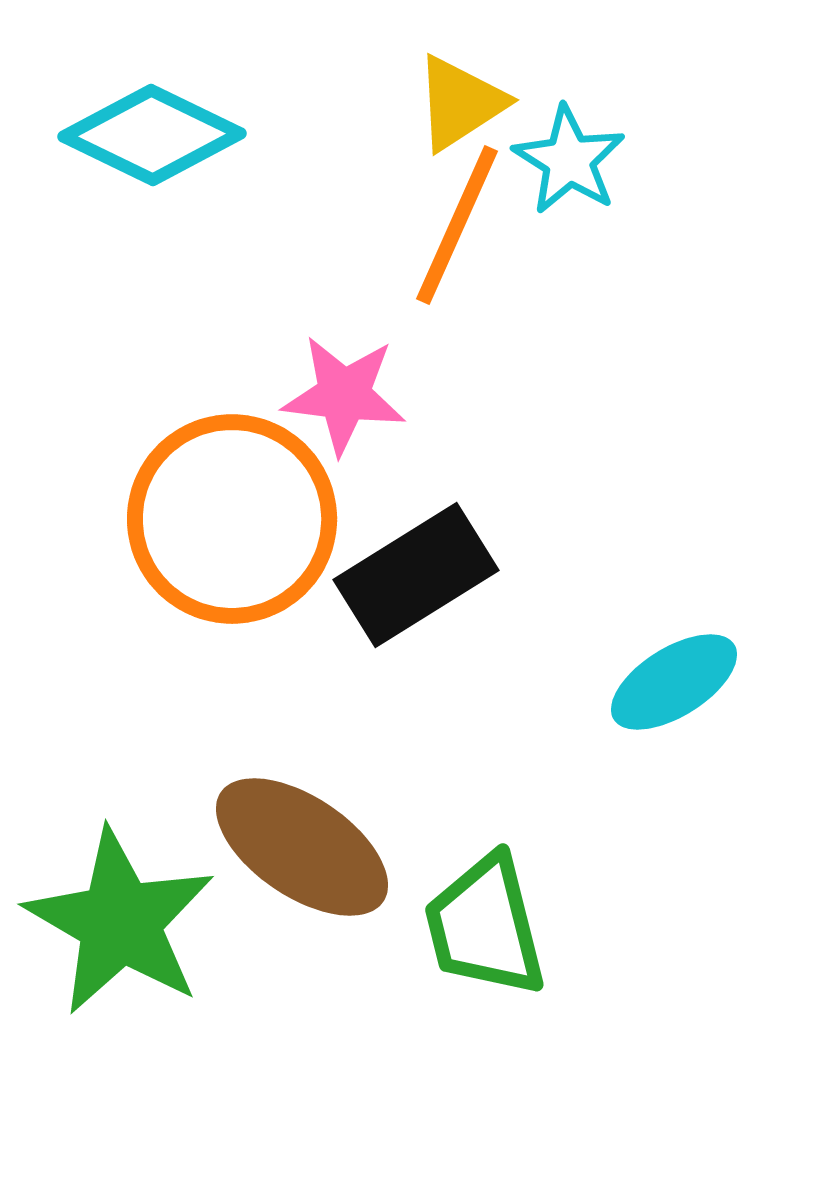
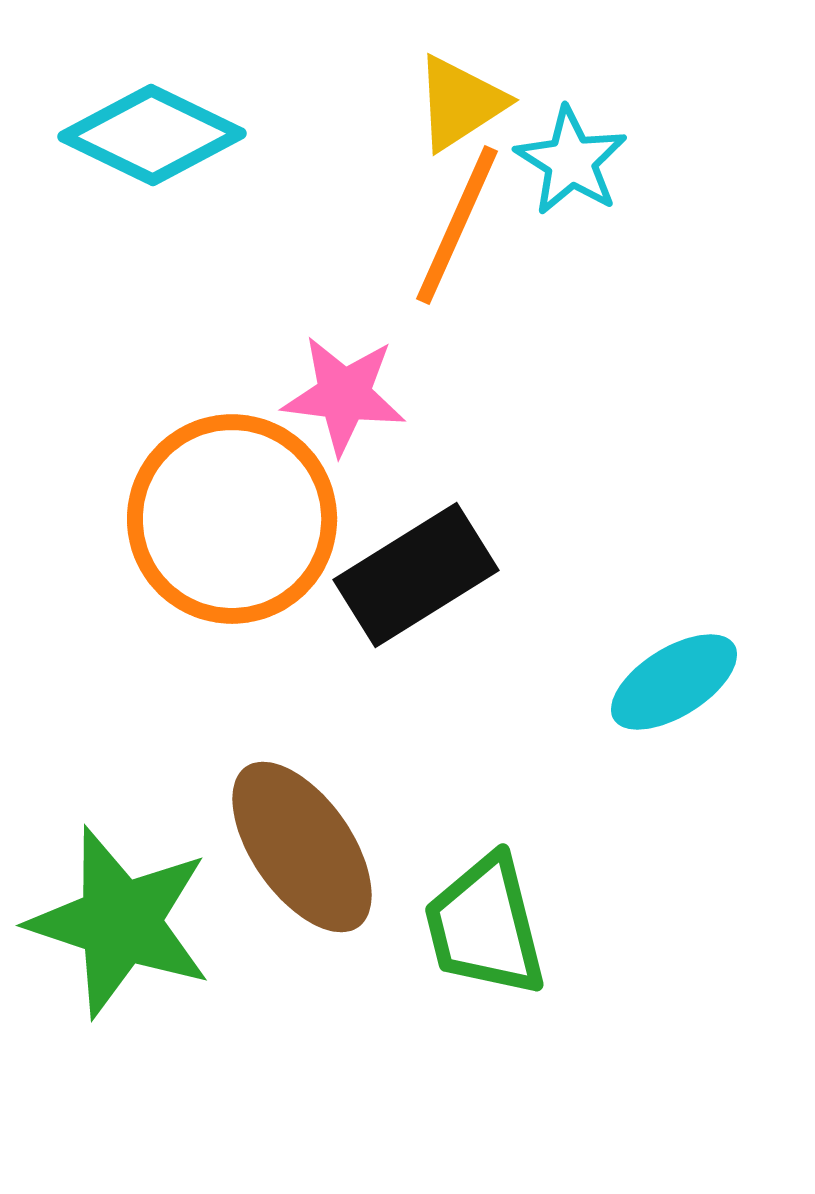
cyan star: moved 2 px right, 1 px down
brown ellipse: rotated 21 degrees clockwise
green star: rotated 12 degrees counterclockwise
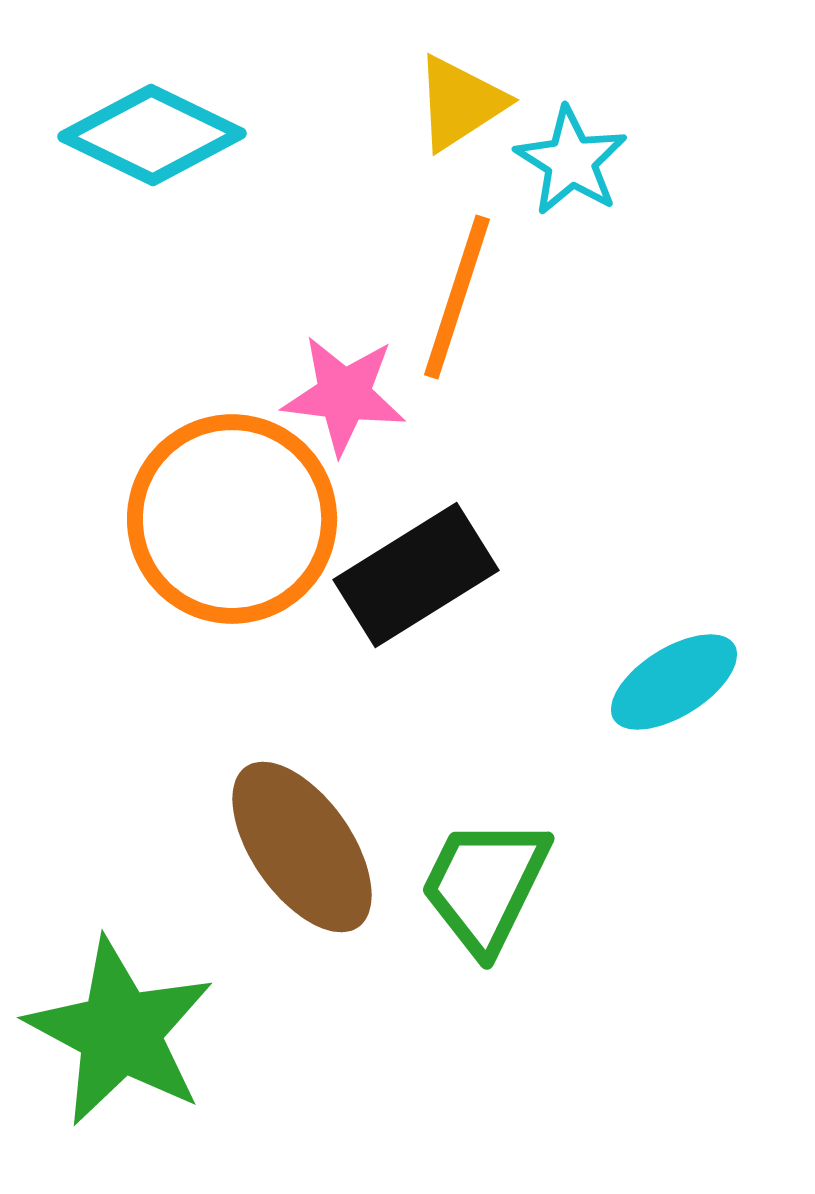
orange line: moved 72 px down; rotated 6 degrees counterclockwise
green star: moved 110 px down; rotated 10 degrees clockwise
green trapezoid: moved 41 px up; rotated 40 degrees clockwise
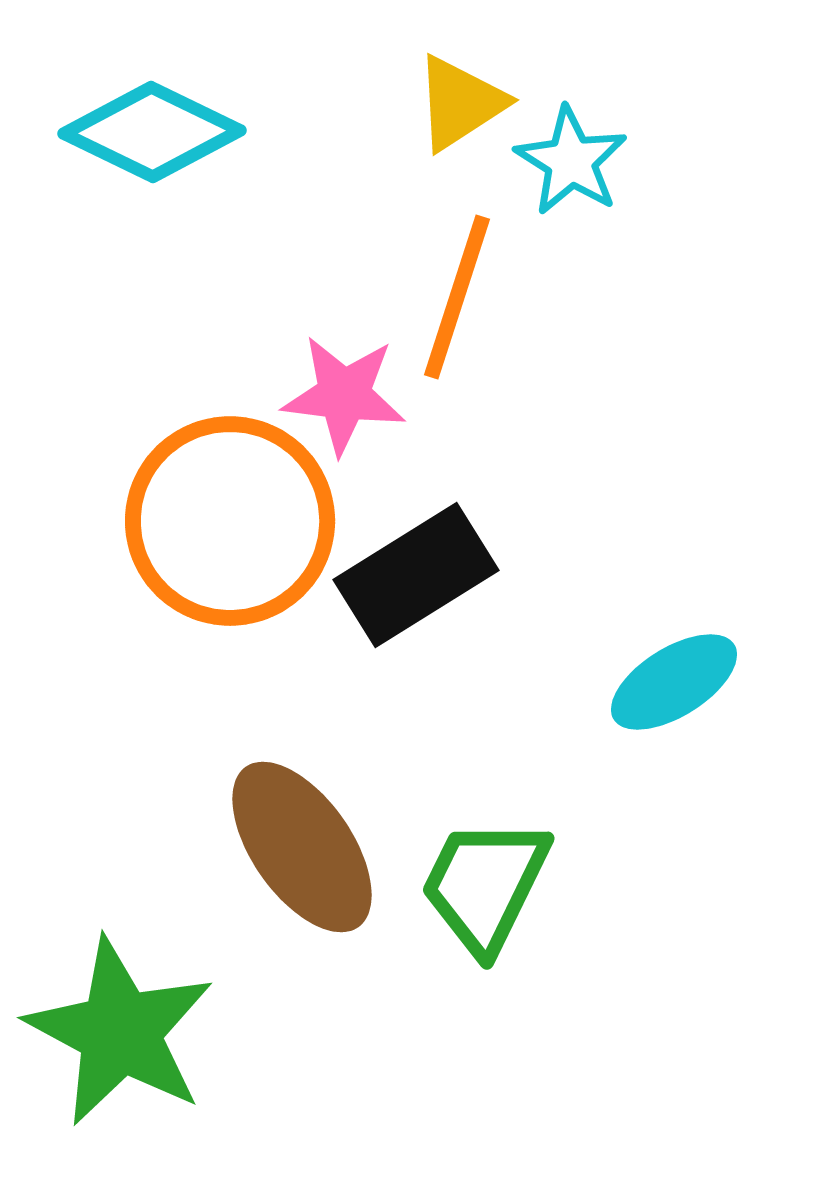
cyan diamond: moved 3 px up
orange circle: moved 2 px left, 2 px down
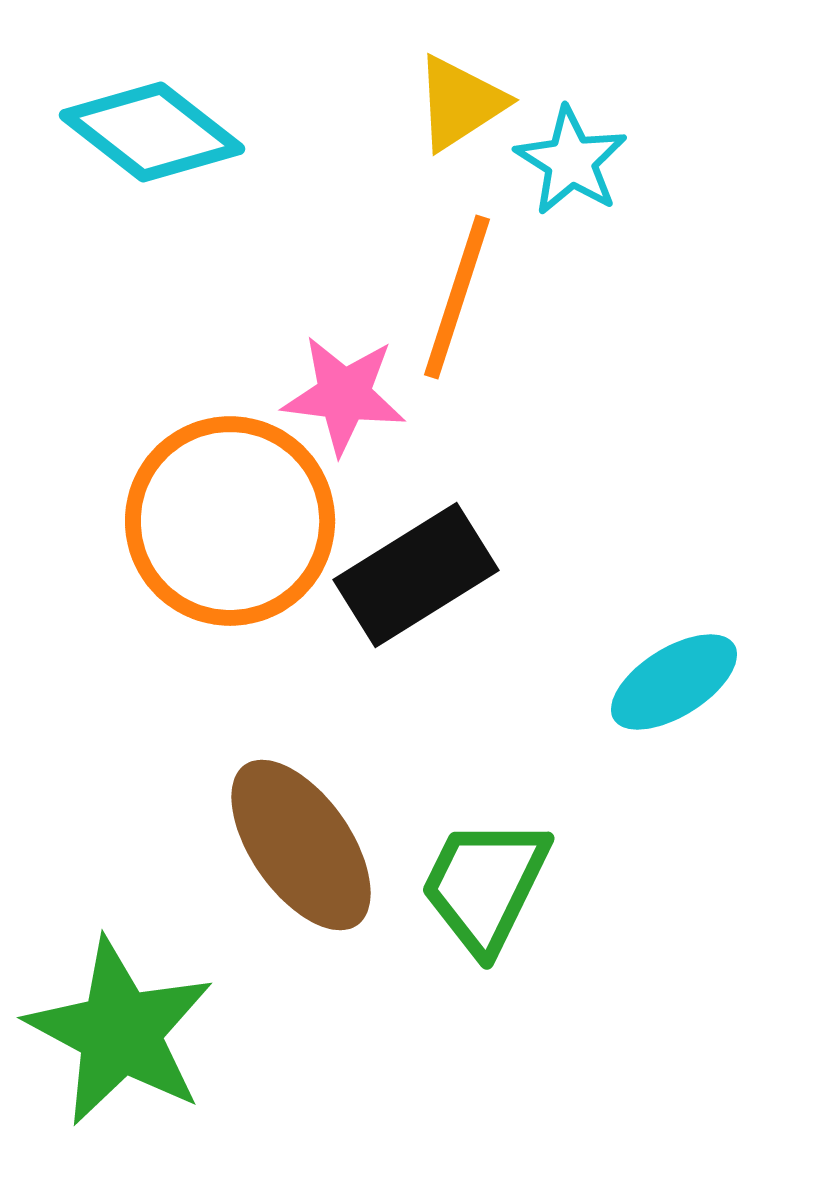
cyan diamond: rotated 12 degrees clockwise
brown ellipse: moved 1 px left, 2 px up
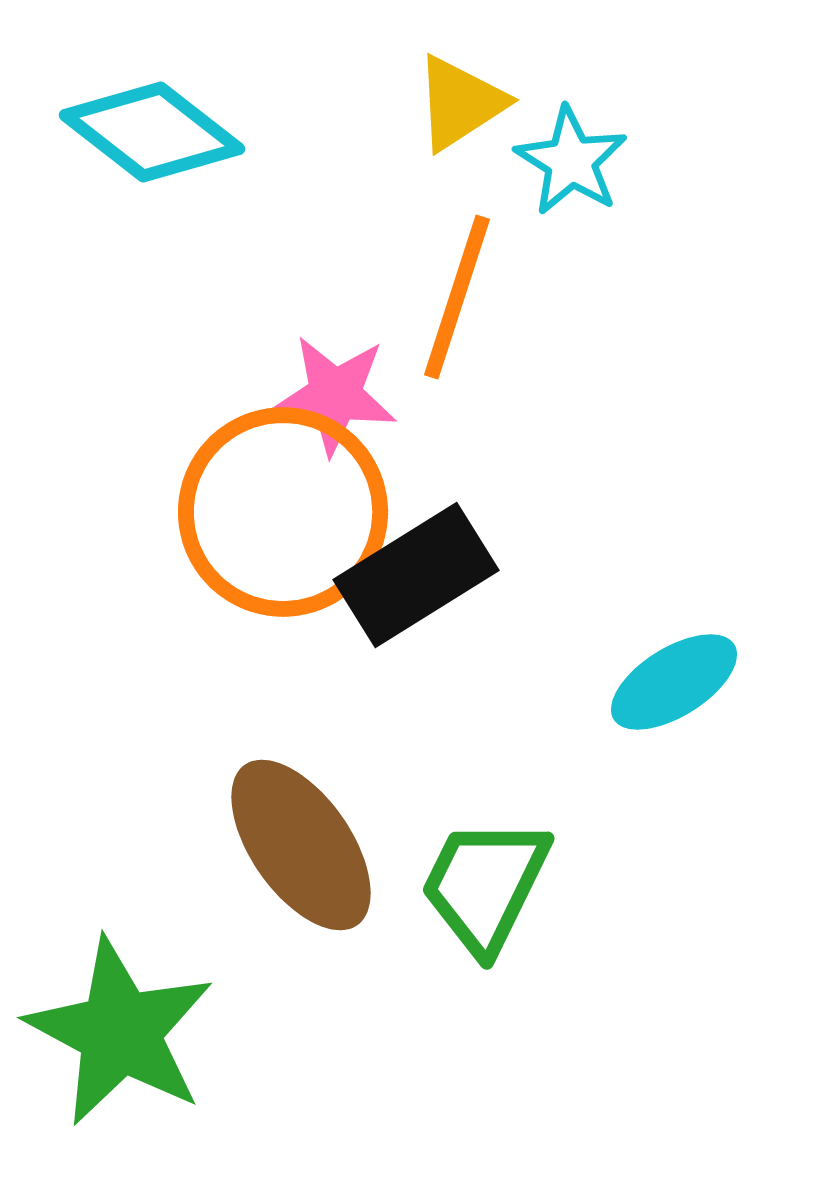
pink star: moved 9 px left
orange circle: moved 53 px right, 9 px up
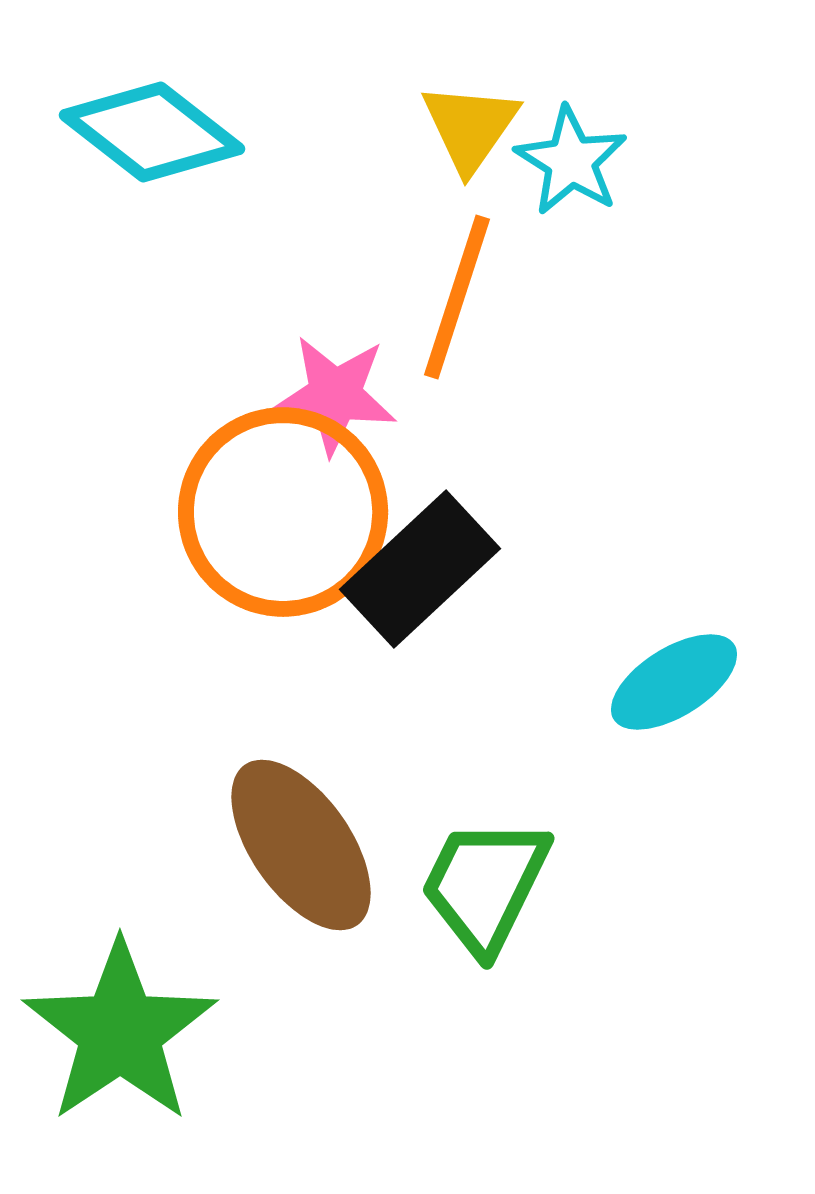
yellow triangle: moved 10 px right, 24 px down; rotated 22 degrees counterclockwise
black rectangle: moved 4 px right, 6 px up; rotated 11 degrees counterclockwise
green star: rotated 10 degrees clockwise
